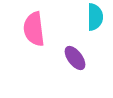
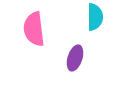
purple ellipse: rotated 55 degrees clockwise
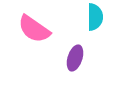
pink semicircle: rotated 48 degrees counterclockwise
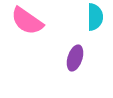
pink semicircle: moved 7 px left, 8 px up
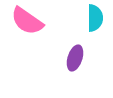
cyan semicircle: moved 1 px down
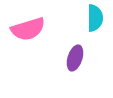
pink semicircle: moved 1 px right, 8 px down; rotated 52 degrees counterclockwise
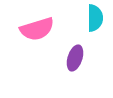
pink semicircle: moved 9 px right
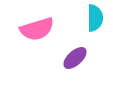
purple ellipse: rotated 30 degrees clockwise
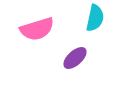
cyan semicircle: rotated 12 degrees clockwise
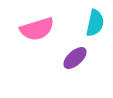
cyan semicircle: moved 5 px down
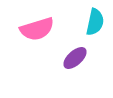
cyan semicircle: moved 1 px up
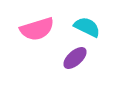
cyan semicircle: moved 8 px left, 5 px down; rotated 76 degrees counterclockwise
